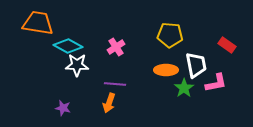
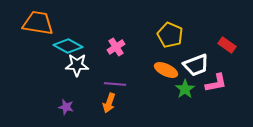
yellow pentagon: rotated 20 degrees clockwise
white trapezoid: rotated 80 degrees clockwise
orange ellipse: rotated 25 degrees clockwise
green star: moved 1 px right, 1 px down
purple star: moved 3 px right, 1 px up
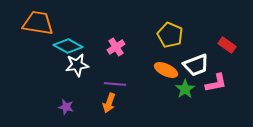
white star: rotated 10 degrees counterclockwise
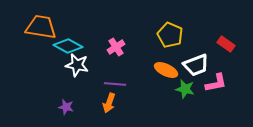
orange trapezoid: moved 3 px right, 4 px down
red rectangle: moved 1 px left, 1 px up
white star: rotated 20 degrees clockwise
green star: rotated 24 degrees counterclockwise
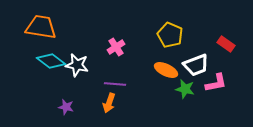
cyan diamond: moved 17 px left, 15 px down; rotated 8 degrees clockwise
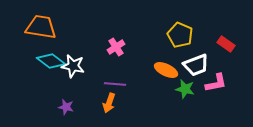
yellow pentagon: moved 10 px right
white star: moved 4 px left, 1 px down
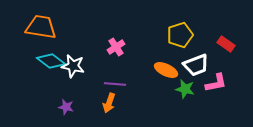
yellow pentagon: rotated 30 degrees clockwise
